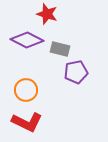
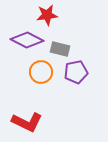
red star: moved 1 px down; rotated 25 degrees counterclockwise
orange circle: moved 15 px right, 18 px up
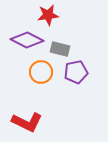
red star: moved 1 px right
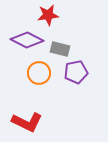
orange circle: moved 2 px left, 1 px down
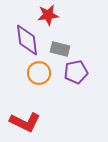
purple diamond: rotated 56 degrees clockwise
red L-shape: moved 2 px left
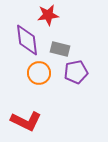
red L-shape: moved 1 px right, 1 px up
